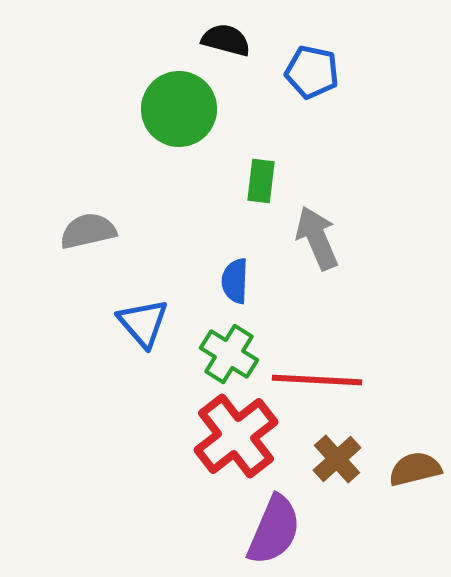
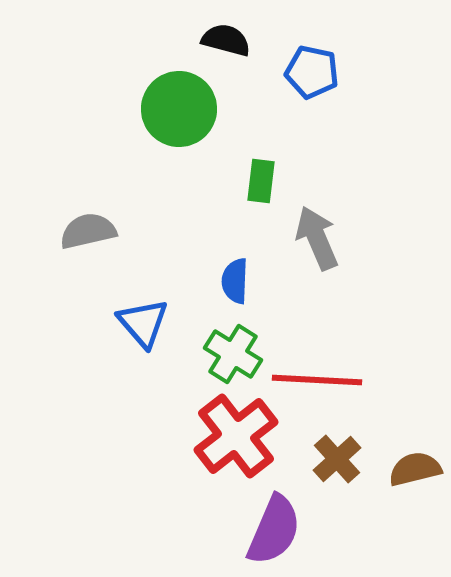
green cross: moved 4 px right
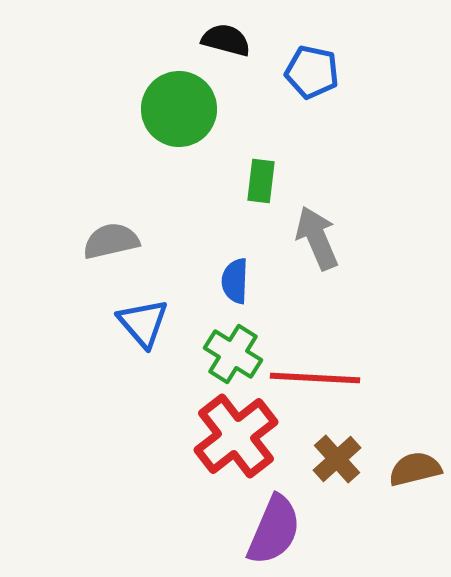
gray semicircle: moved 23 px right, 10 px down
red line: moved 2 px left, 2 px up
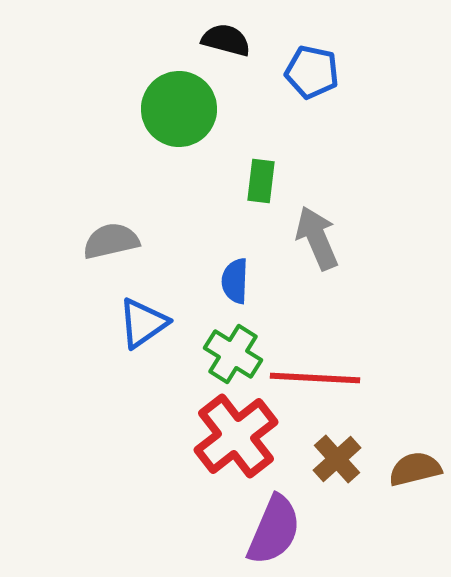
blue triangle: rotated 36 degrees clockwise
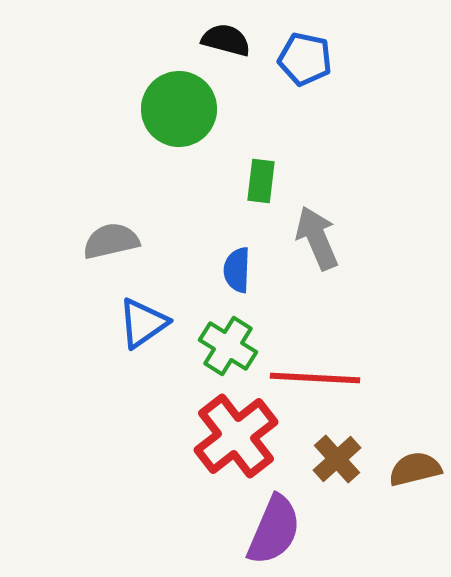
blue pentagon: moved 7 px left, 13 px up
blue semicircle: moved 2 px right, 11 px up
green cross: moved 5 px left, 8 px up
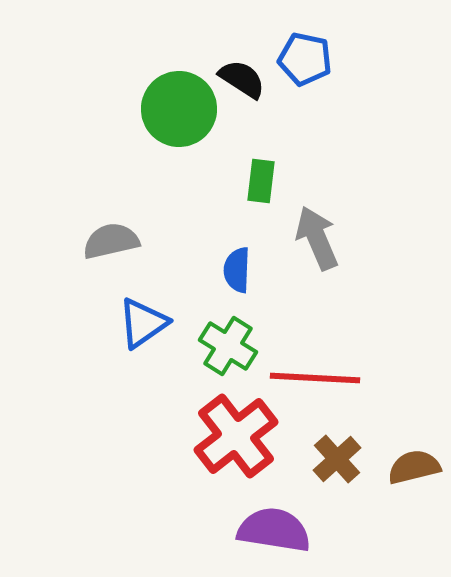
black semicircle: moved 16 px right, 39 px down; rotated 18 degrees clockwise
brown semicircle: moved 1 px left, 2 px up
purple semicircle: rotated 104 degrees counterclockwise
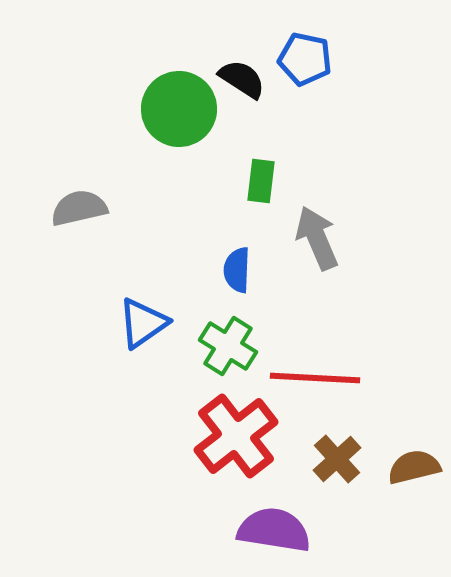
gray semicircle: moved 32 px left, 33 px up
